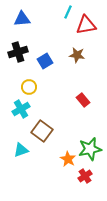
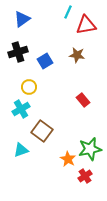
blue triangle: rotated 30 degrees counterclockwise
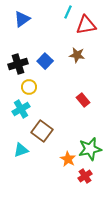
black cross: moved 12 px down
blue square: rotated 14 degrees counterclockwise
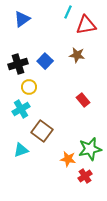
orange star: rotated 21 degrees counterclockwise
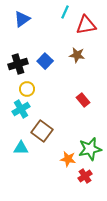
cyan line: moved 3 px left
yellow circle: moved 2 px left, 2 px down
cyan triangle: moved 2 px up; rotated 21 degrees clockwise
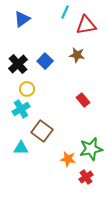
black cross: rotated 24 degrees counterclockwise
green star: moved 1 px right
red cross: moved 1 px right, 1 px down
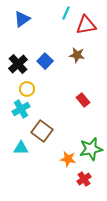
cyan line: moved 1 px right, 1 px down
red cross: moved 2 px left, 2 px down
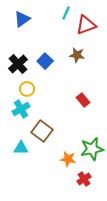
red triangle: rotated 10 degrees counterclockwise
green star: moved 1 px right
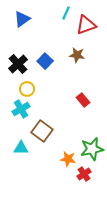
red cross: moved 5 px up
